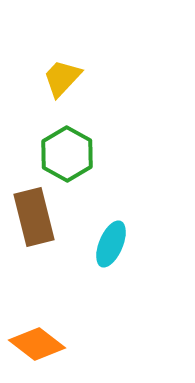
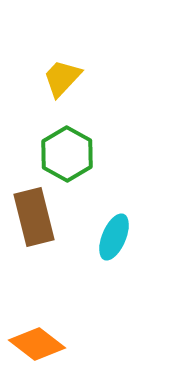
cyan ellipse: moved 3 px right, 7 px up
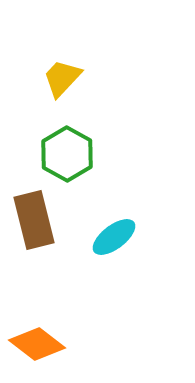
brown rectangle: moved 3 px down
cyan ellipse: rotated 30 degrees clockwise
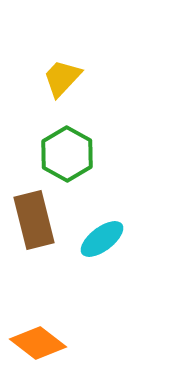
cyan ellipse: moved 12 px left, 2 px down
orange diamond: moved 1 px right, 1 px up
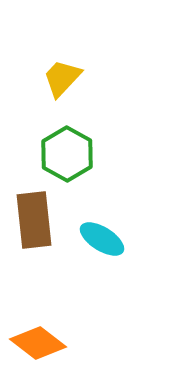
brown rectangle: rotated 8 degrees clockwise
cyan ellipse: rotated 69 degrees clockwise
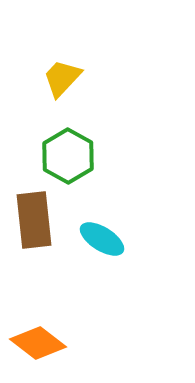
green hexagon: moved 1 px right, 2 px down
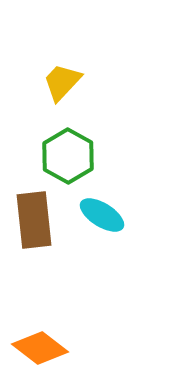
yellow trapezoid: moved 4 px down
cyan ellipse: moved 24 px up
orange diamond: moved 2 px right, 5 px down
